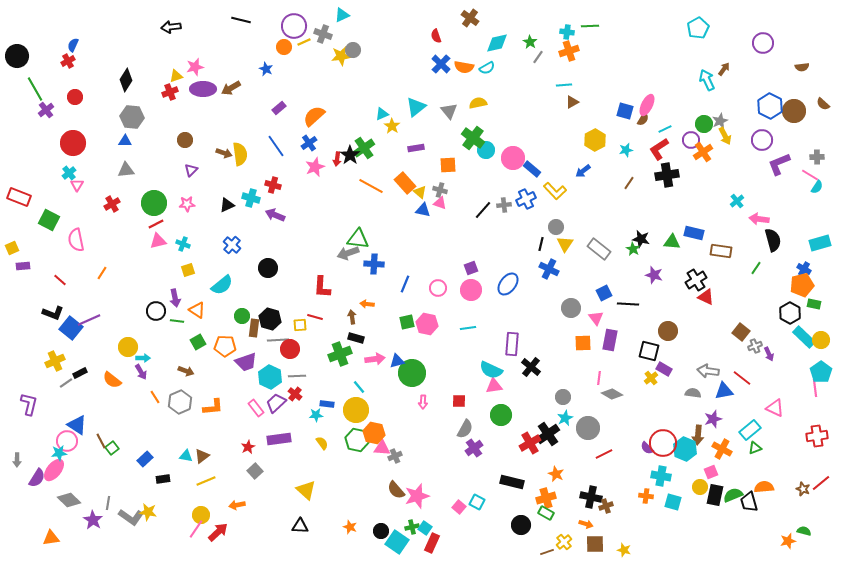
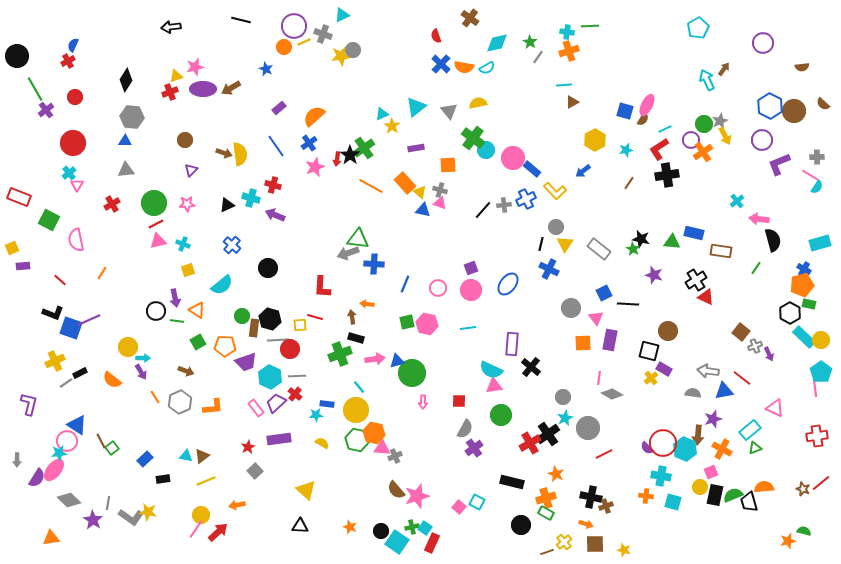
green rectangle at (814, 304): moved 5 px left
blue square at (71, 328): rotated 20 degrees counterclockwise
yellow semicircle at (322, 443): rotated 24 degrees counterclockwise
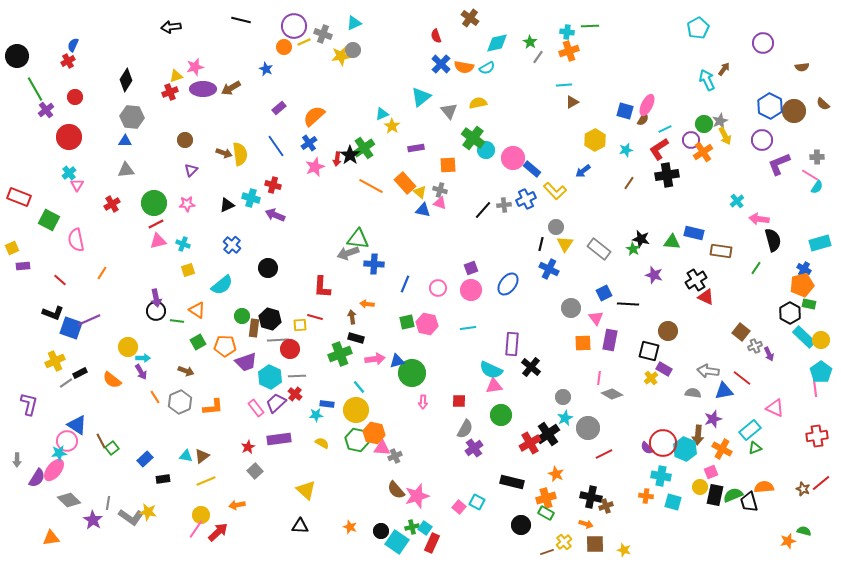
cyan triangle at (342, 15): moved 12 px right, 8 px down
cyan triangle at (416, 107): moved 5 px right, 10 px up
red circle at (73, 143): moved 4 px left, 6 px up
purple arrow at (175, 298): moved 19 px left
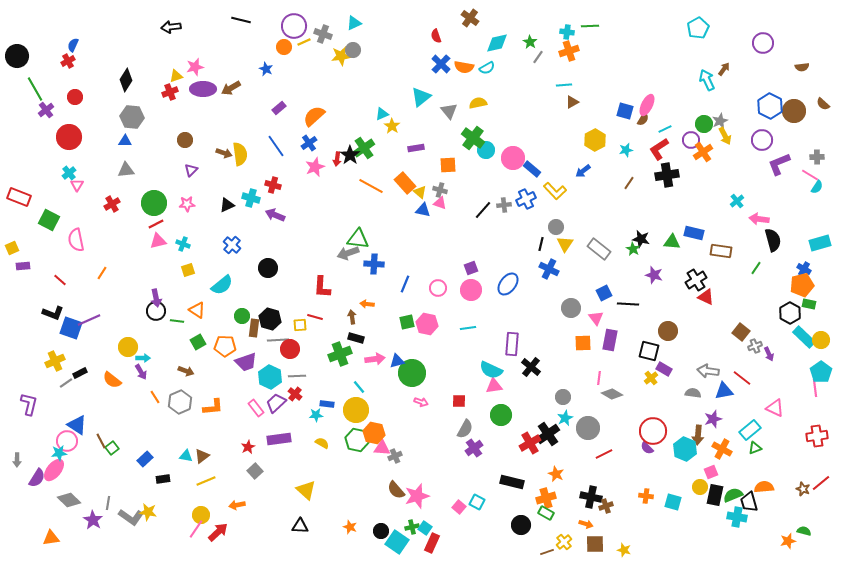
pink arrow at (423, 402): moved 2 px left; rotated 72 degrees counterclockwise
red circle at (663, 443): moved 10 px left, 12 px up
cyan cross at (661, 476): moved 76 px right, 41 px down
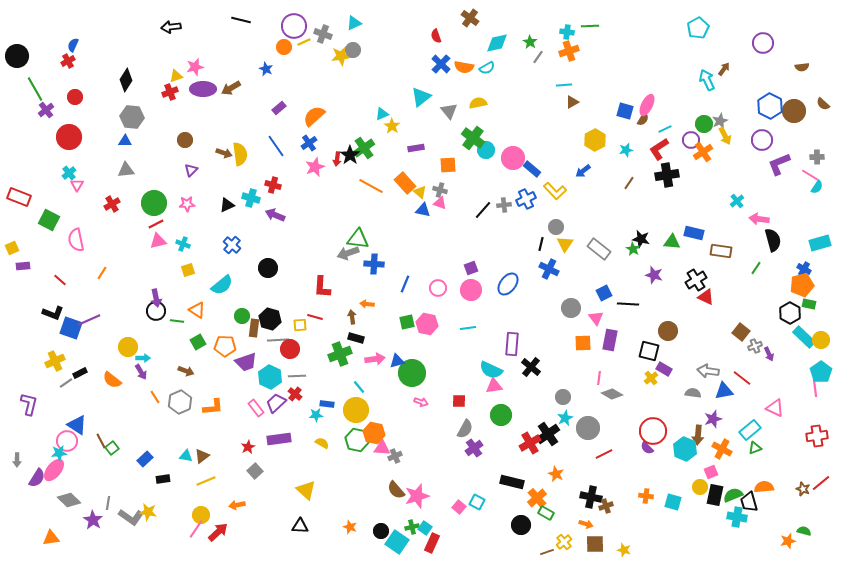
orange cross at (546, 498): moved 9 px left; rotated 24 degrees counterclockwise
